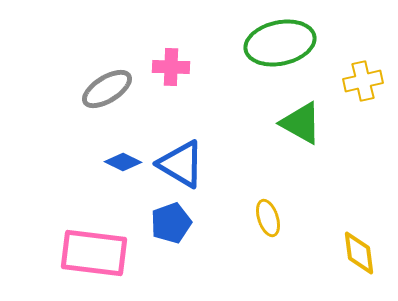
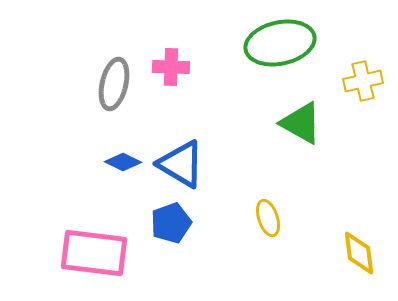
gray ellipse: moved 7 px right, 5 px up; rotated 45 degrees counterclockwise
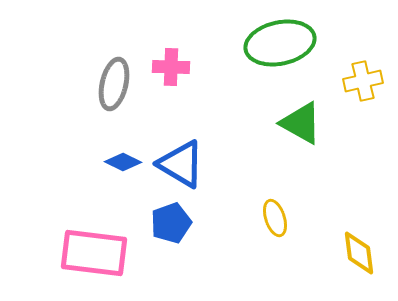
yellow ellipse: moved 7 px right
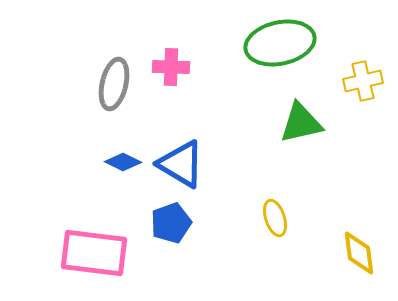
green triangle: rotated 42 degrees counterclockwise
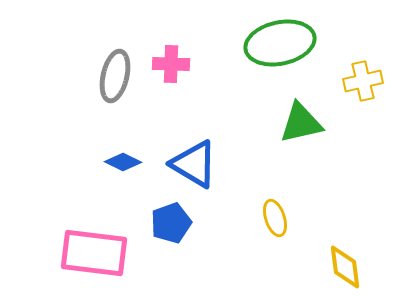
pink cross: moved 3 px up
gray ellipse: moved 1 px right, 8 px up
blue triangle: moved 13 px right
yellow diamond: moved 14 px left, 14 px down
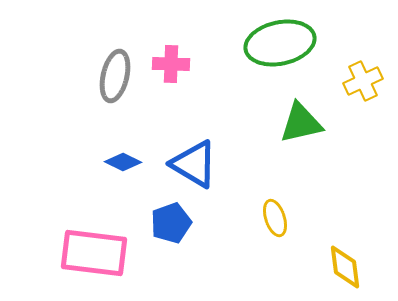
yellow cross: rotated 12 degrees counterclockwise
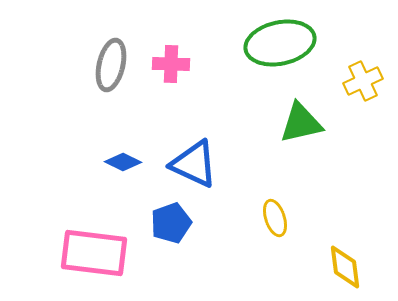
gray ellipse: moved 4 px left, 11 px up
blue triangle: rotated 6 degrees counterclockwise
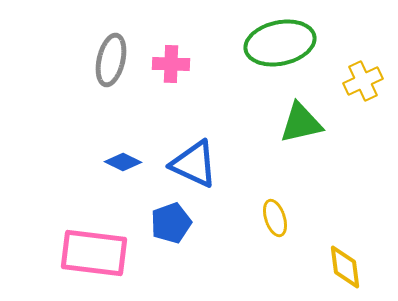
gray ellipse: moved 5 px up
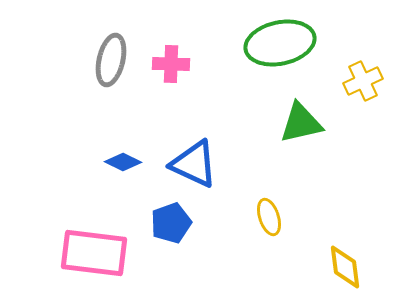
yellow ellipse: moved 6 px left, 1 px up
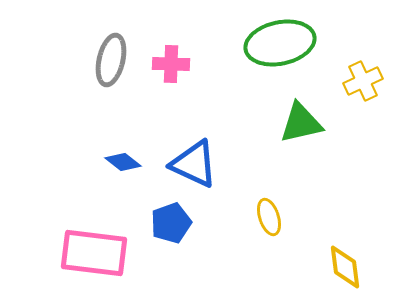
blue diamond: rotated 12 degrees clockwise
